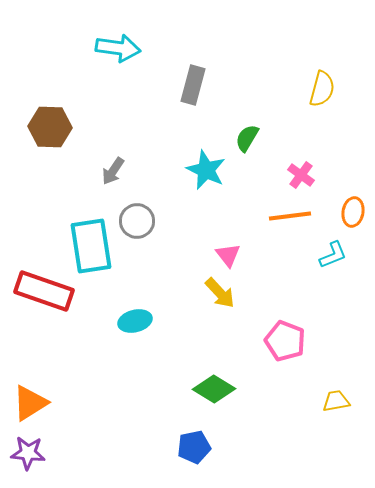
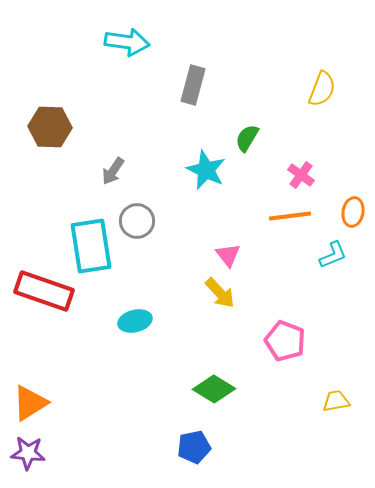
cyan arrow: moved 9 px right, 6 px up
yellow semicircle: rotated 6 degrees clockwise
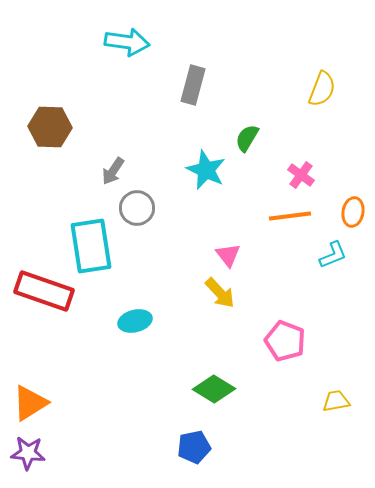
gray circle: moved 13 px up
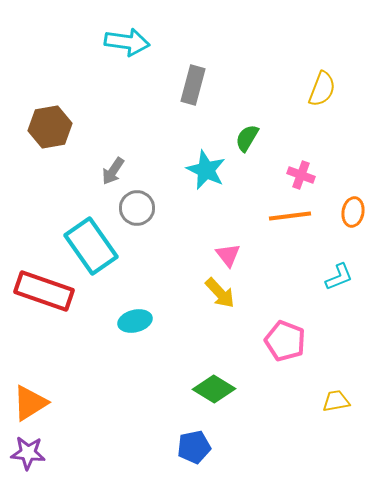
brown hexagon: rotated 12 degrees counterclockwise
pink cross: rotated 16 degrees counterclockwise
cyan rectangle: rotated 26 degrees counterclockwise
cyan L-shape: moved 6 px right, 22 px down
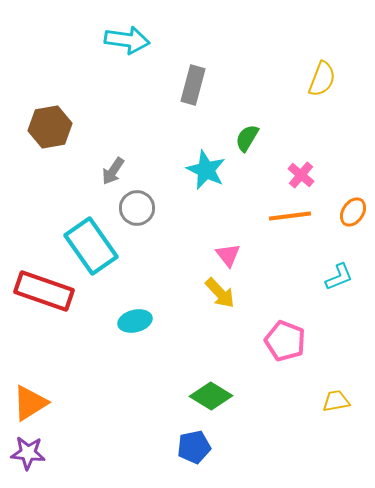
cyan arrow: moved 2 px up
yellow semicircle: moved 10 px up
pink cross: rotated 20 degrees clockwise
orange ellipse: rotated 24 degrees clockwise
green diamond: moved 3 px left, 7 px down
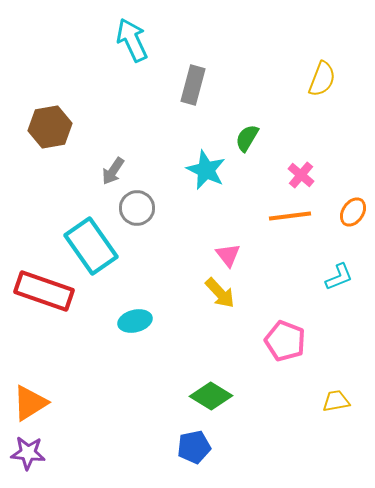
cyan arrow: moved 5 px right; rotated 123 degrees counterclockwise
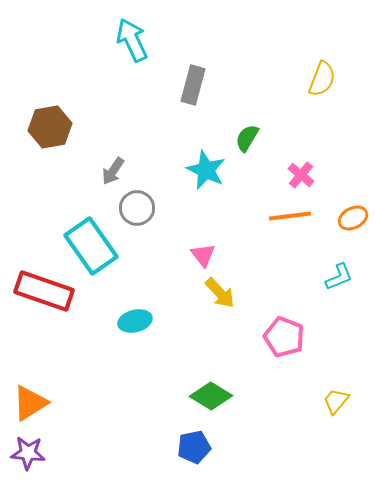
orange ellipse: moved 6 px down; rotated 28 degrees clockwise
pink triangle: moved 25 px left
pink pentagon: moved 1 px left, 4 px up
yellow trapezoid: rotated 40 degrees counterclockwise
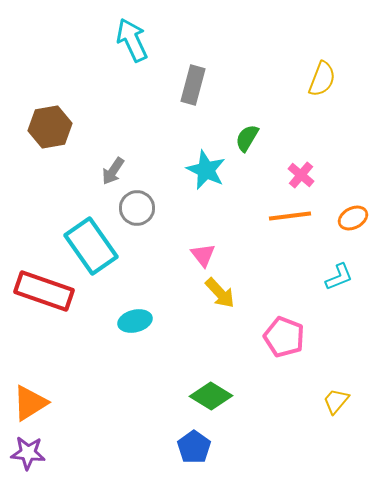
blue pentagon: rotated 24 degrees counterclockwise
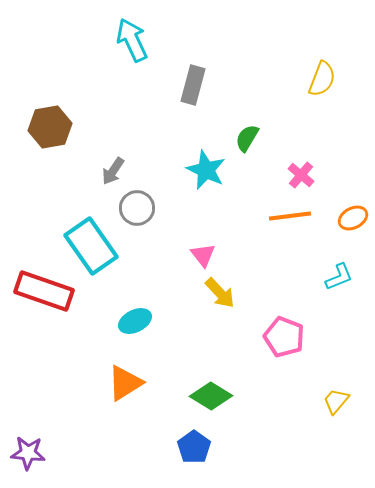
cyan ellipse: rotated 12 degrees counterclockwise
orange triangle: moved 95 px right, 20 px up
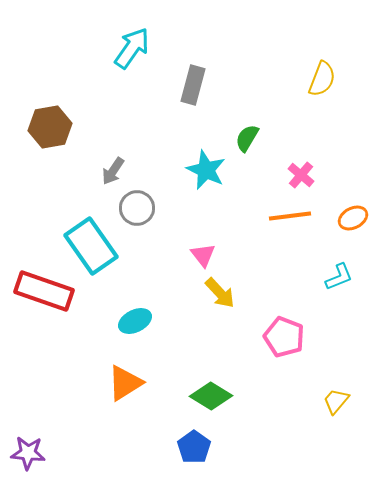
cyan arrow: moved 8 px down; rotated 60 degrees clockwise
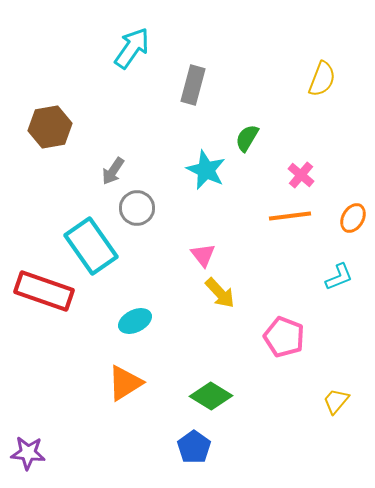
orange ellipse: rotated 32 degrees counterclockwise
